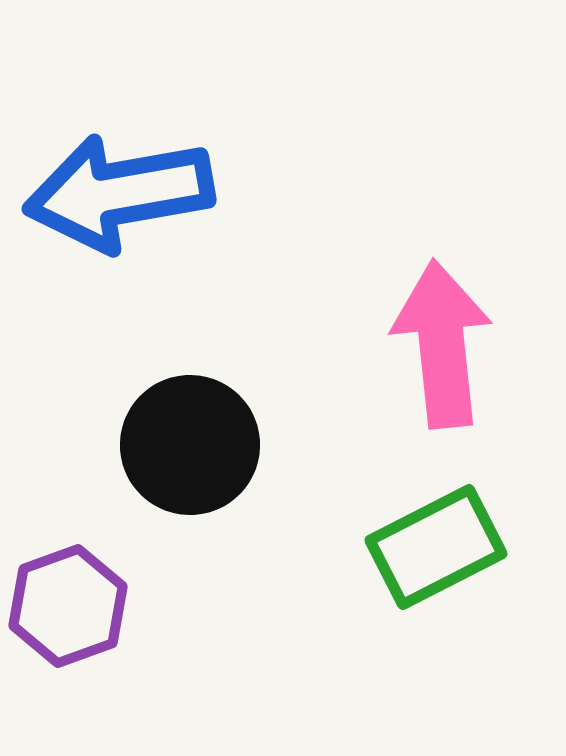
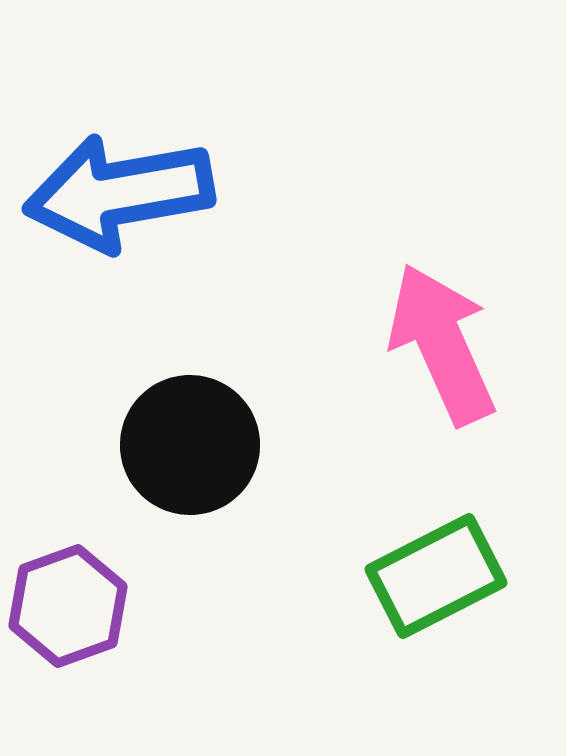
pink arrow: rotated 18 degrees counterclockwise
green rectangle: moved 29 px down
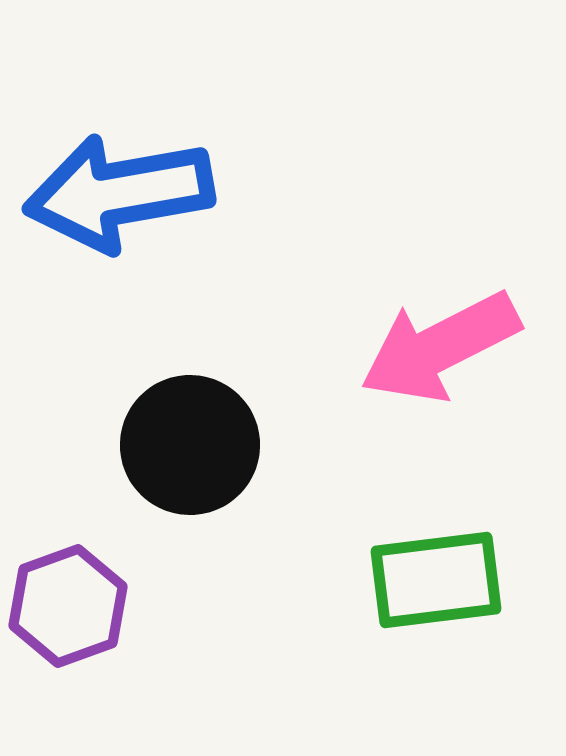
pink arrow: moved 2 px left, 3 px down; rotated 93 degrees counterclockwise
green rectangle: moved 4 px down; rotated 20 degrees clockwise
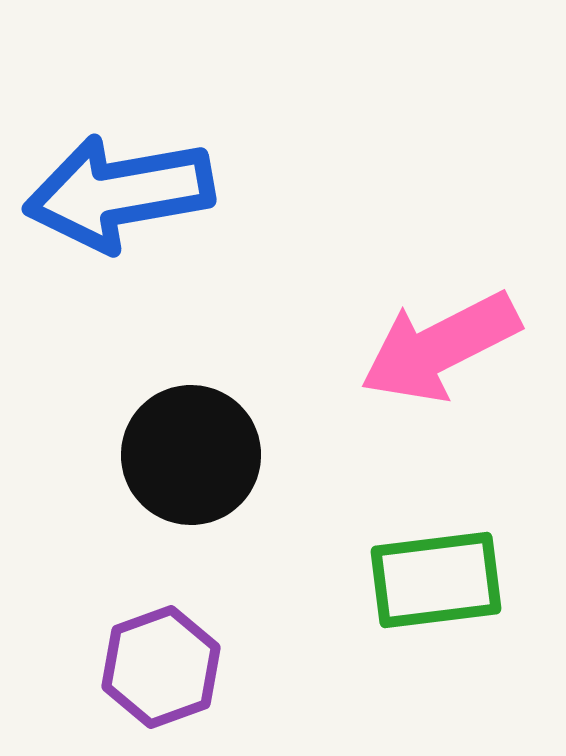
black circle: moved 1 px right, 10 px down
purple hexagon: moved 93 px right, 61 px down
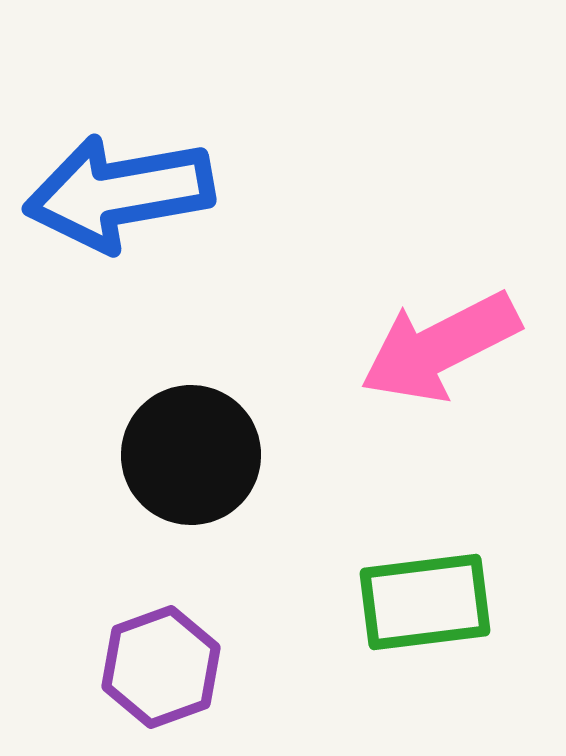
green rectangle: moved 11 px left, 22 px down
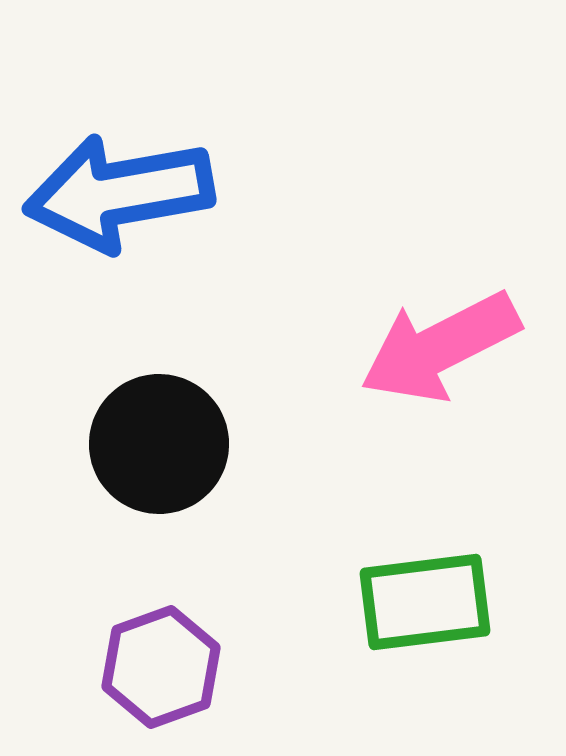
black circle: moved 32 px left, 11 px up
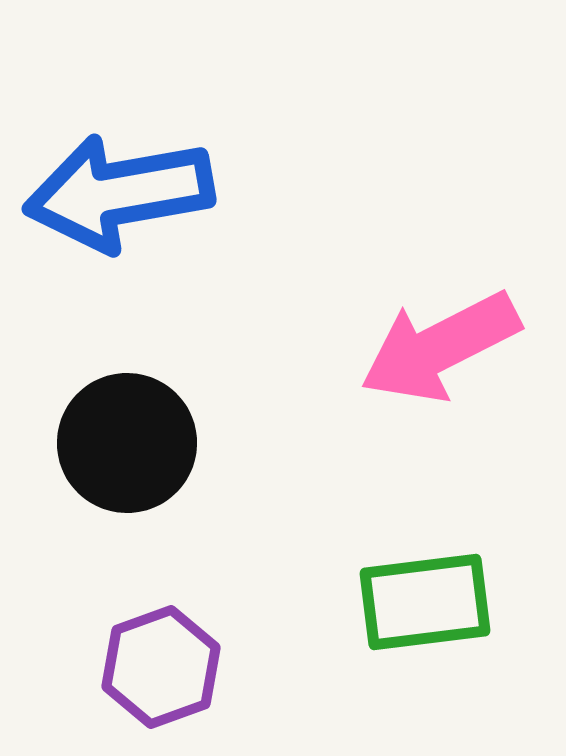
black circle: moved 32 px left, 1 px up
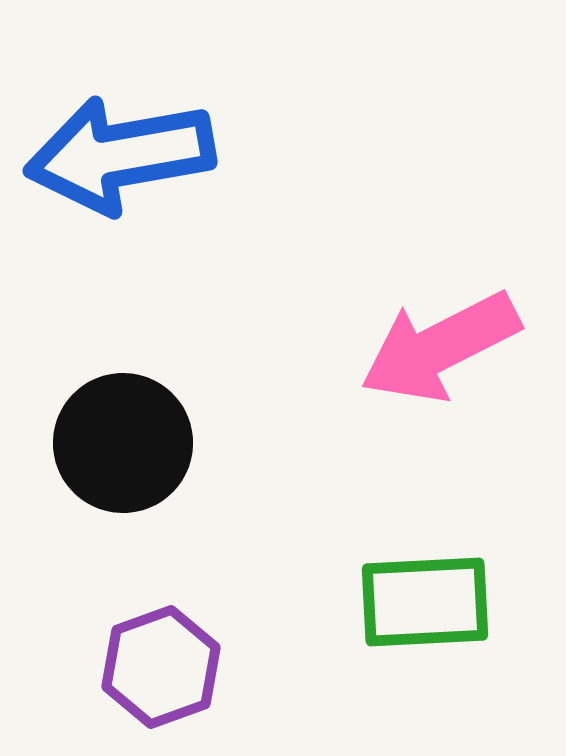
blue arrow: moved 1 px right, 38 px up
black circle: moved 4 px left
green rectangle: rotated 4 degrees clockwise
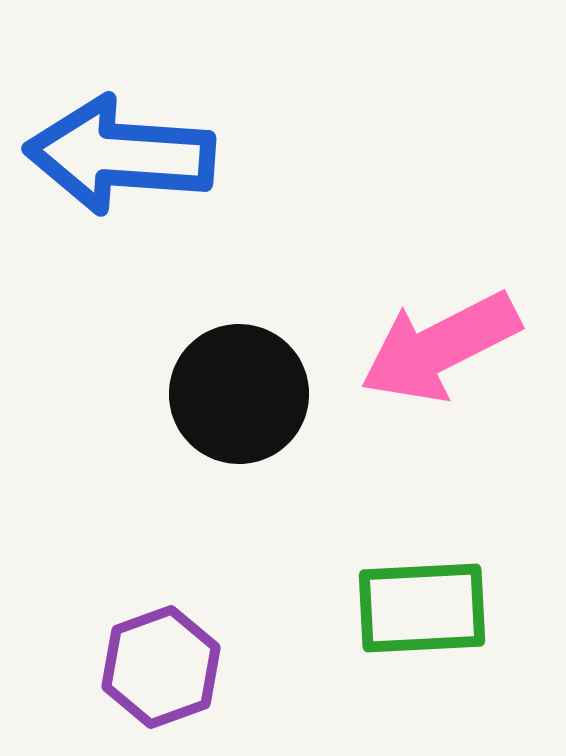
blue arrow: rotated 14 degrees clockwise
black circle: moved 116 px right, 49 px up
green rectangle: moved 3 px left, 6 px down
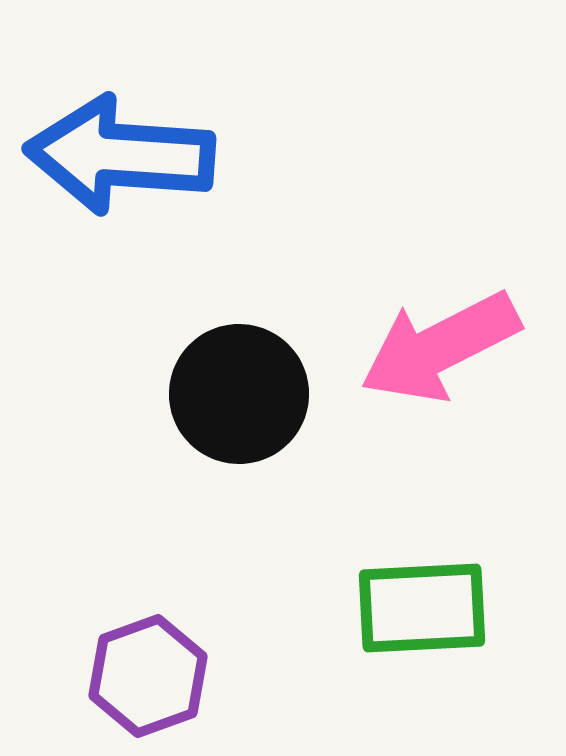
purple hexagon: moved 13 px left, 9 px down
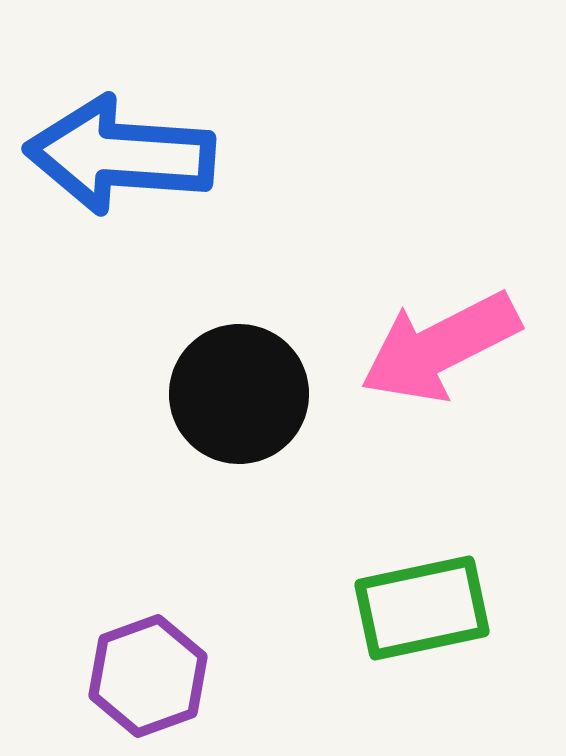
green rectangle: rotated 9 degrees counterclockwise
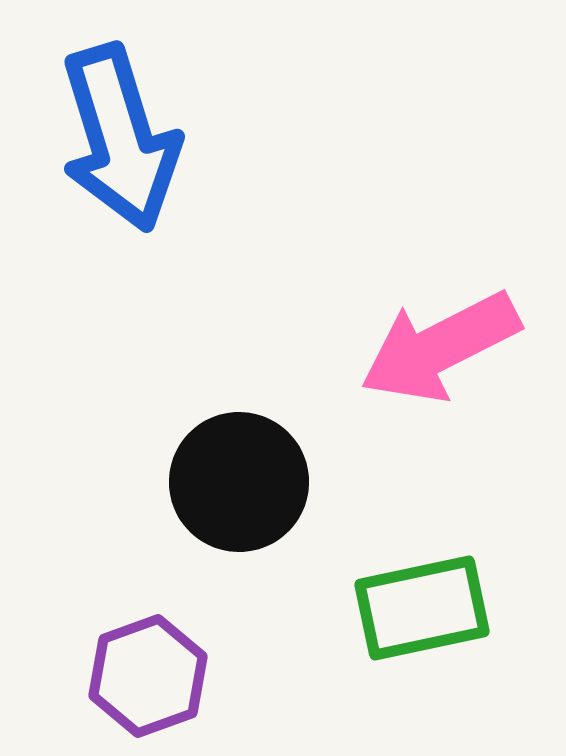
blue arrow: moved 17 px up; rotated 111 degrees counterclockwise
black circle: moved 88 px down
